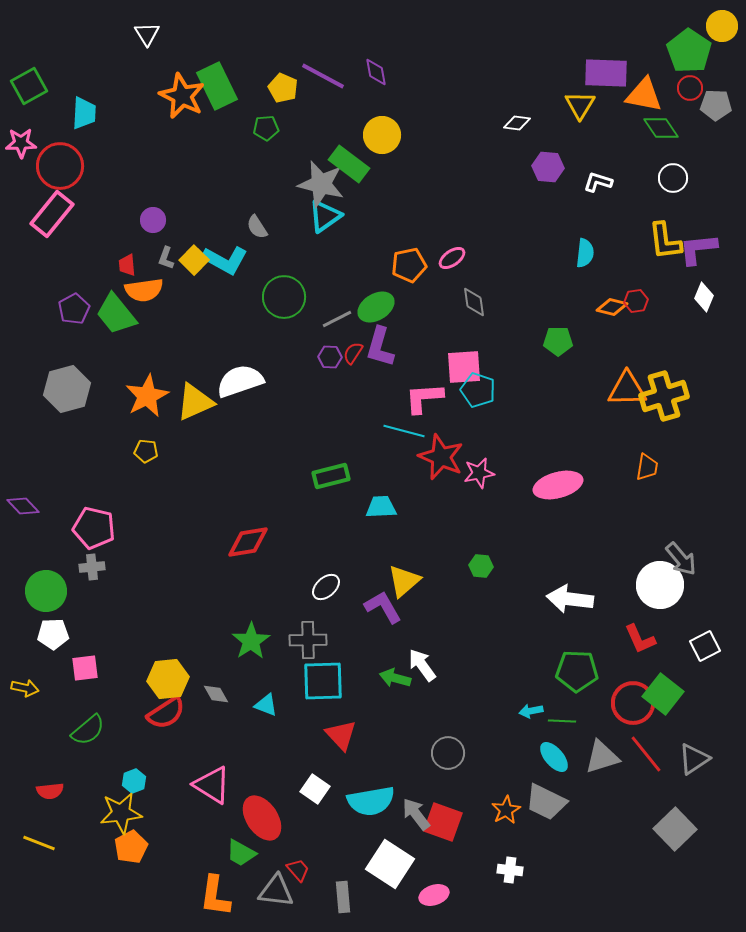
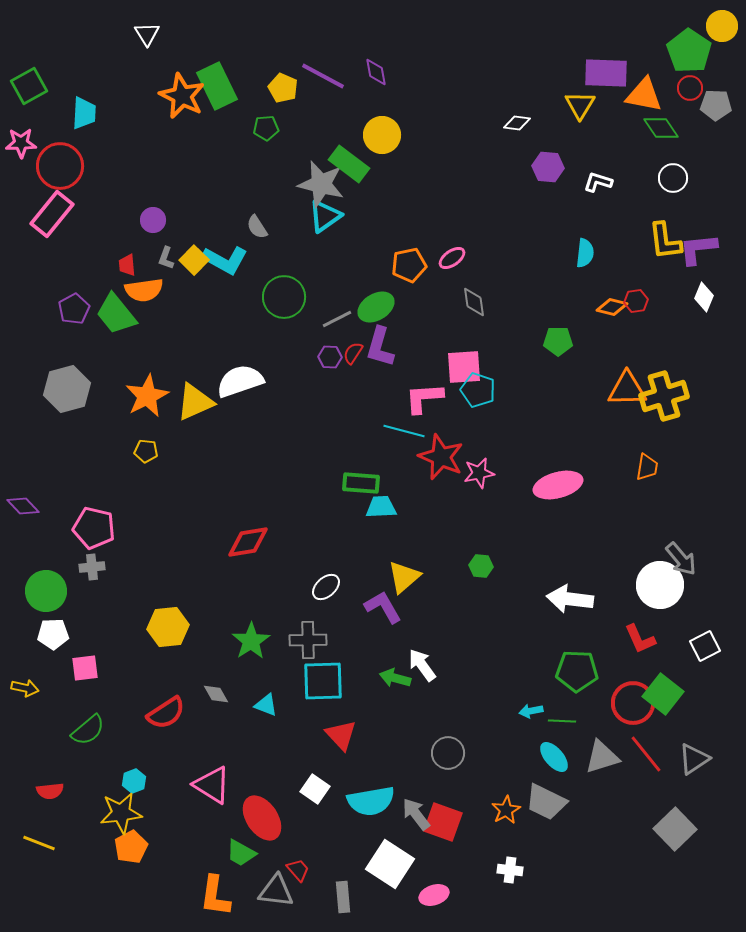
green rectangle at (331, 476): moved 30 px right, 7 px down; rotated 18 degrees clockwise
yellow triangle at (404, 581): moved 4 px up
yellow hexagon at (168, 679): moved 52 px up
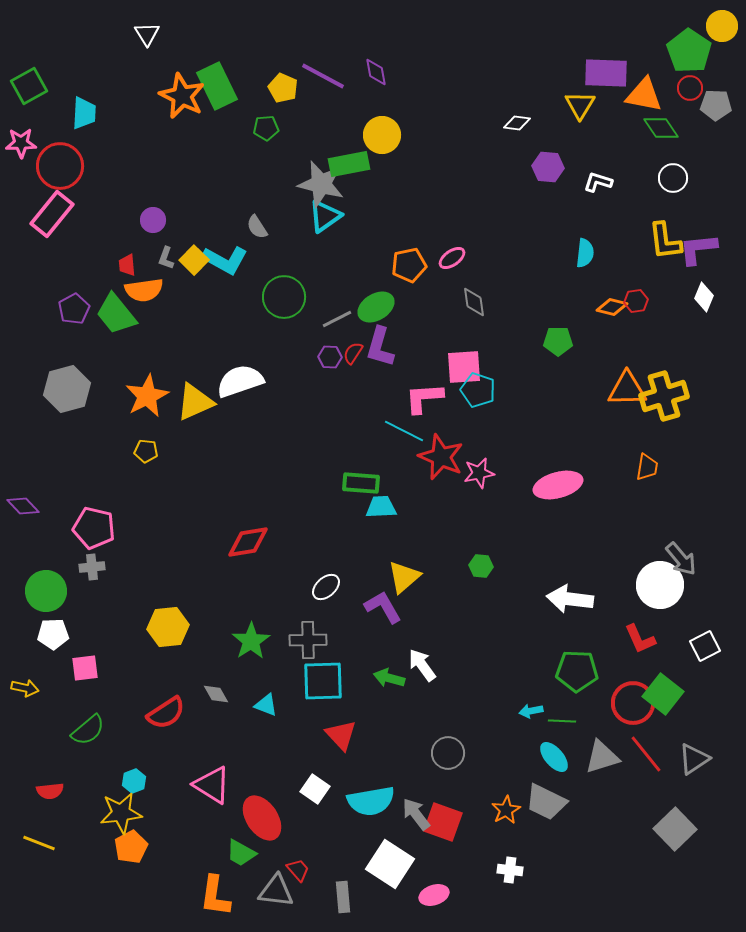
green rectangle at (349, 164): rotated 48 degrees counterclockwise
cyan line at (404, 431): rotated 12 degrees clockwise
green arrow at (395, 678): moved 6 px left
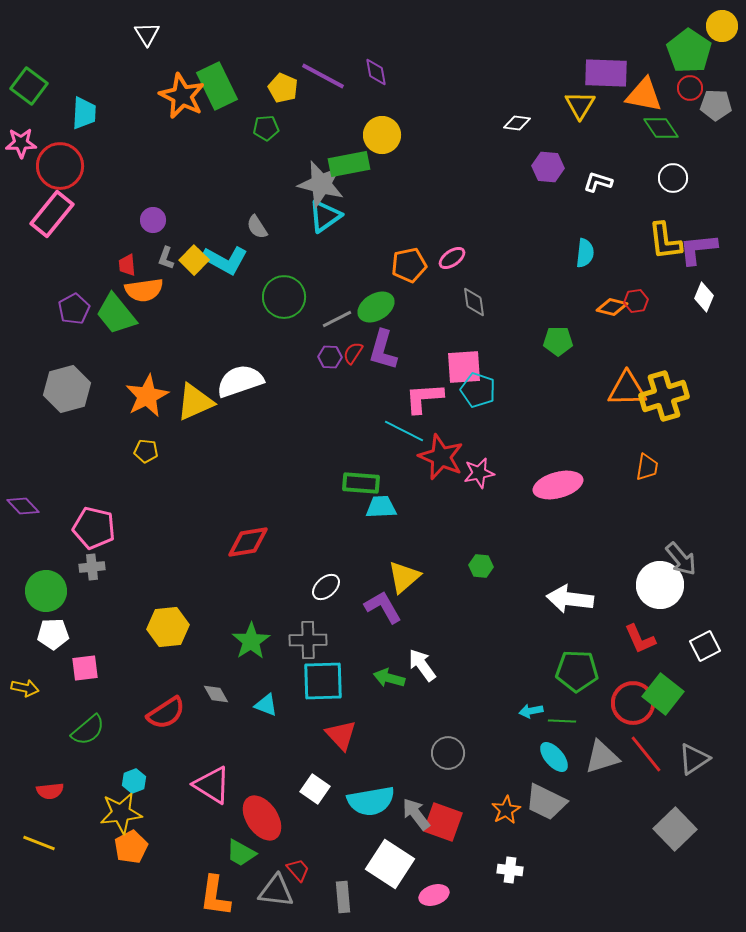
green square at (29, 86): rotated 24 degrees counterclockwise
purple L-shape at (380, 347): moved 3 px right, 3 px down
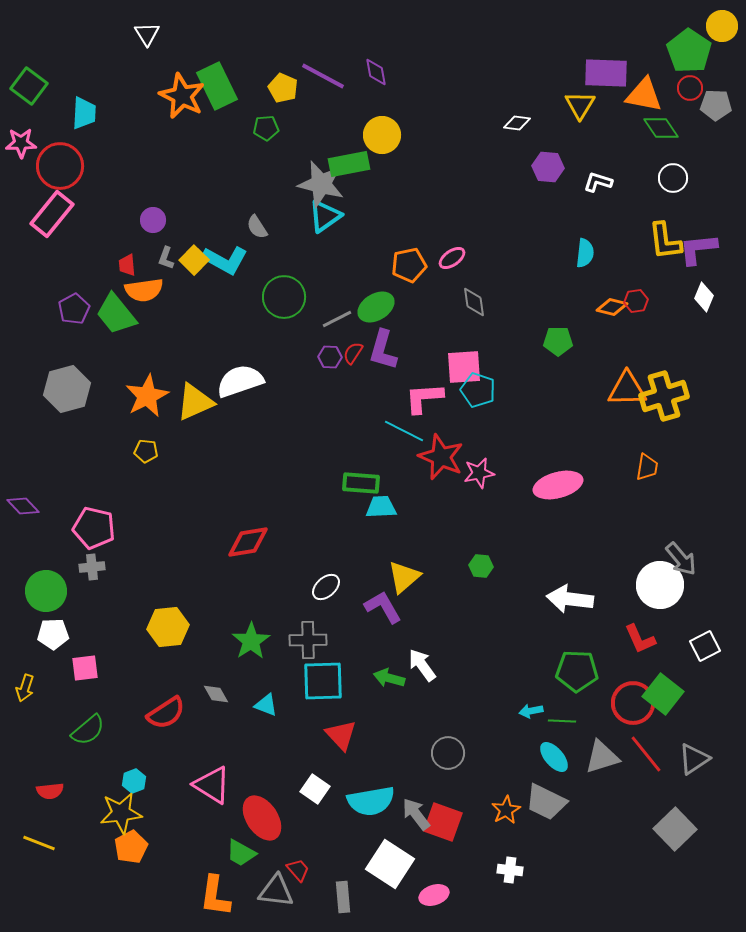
yellow arrow at (25, 688): rotated 96 degrees clockwise
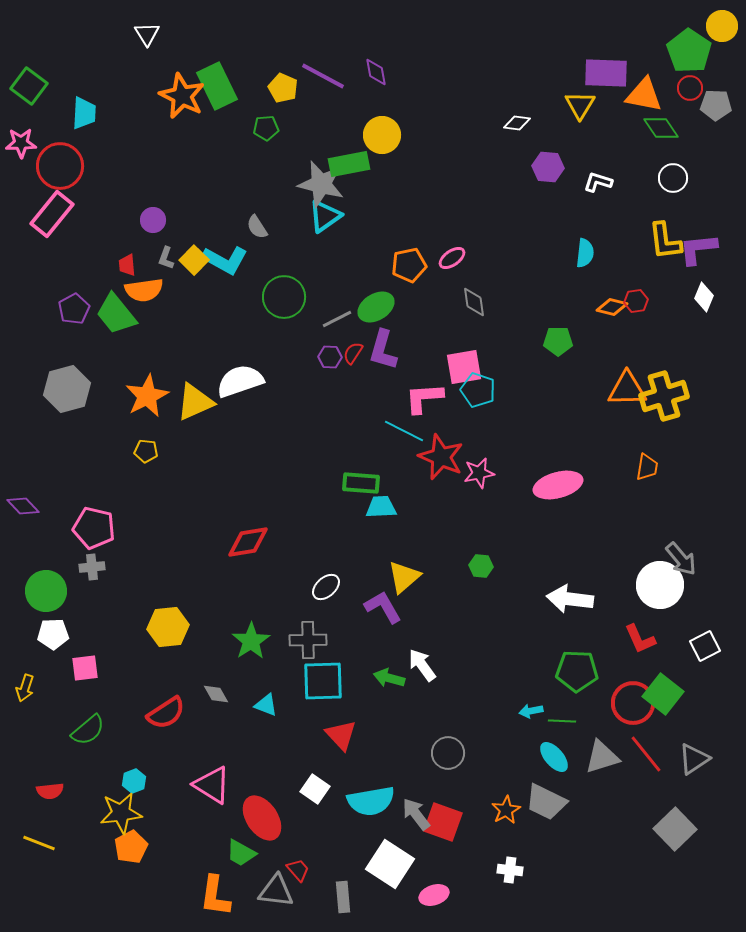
pink square at (464, 367): rotated 6 degrees counterclockwise
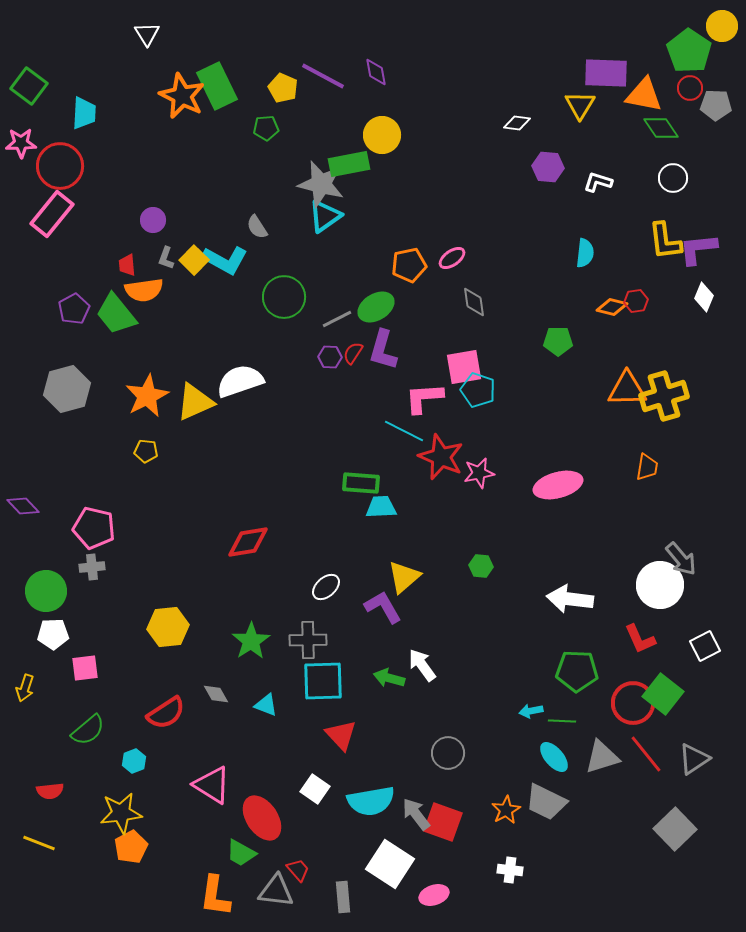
cyan hexagon at (134, 781): moved 20 px up
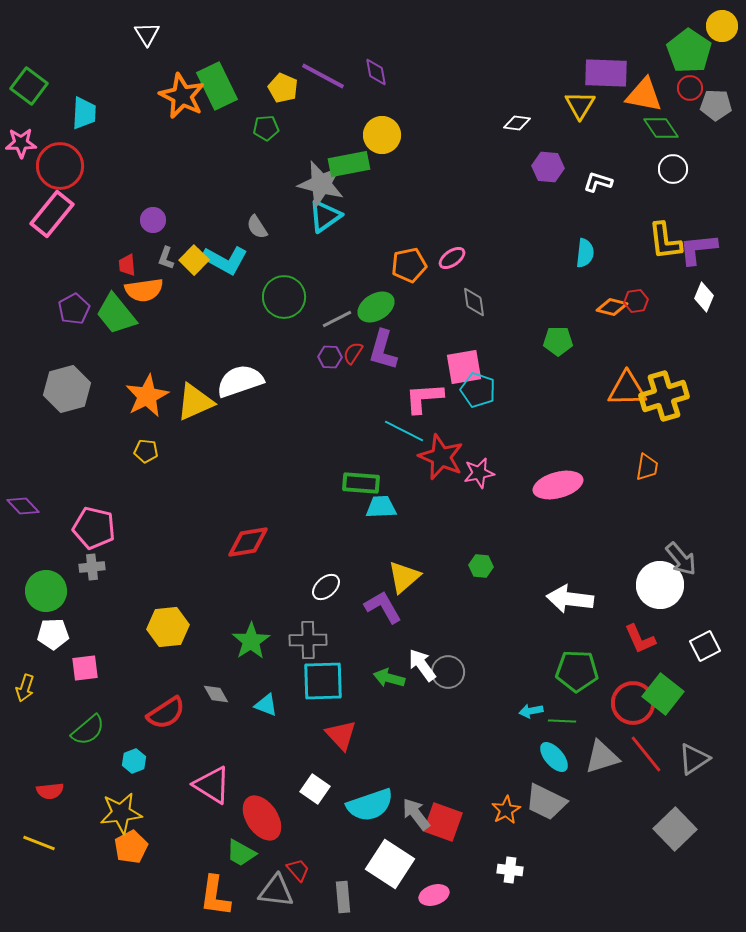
white circle at (673, 178): moved 9 px up
gray circle at (448, 753): moved 81 px up
cyan semicircle at (371, 801): moved 1 px left, 4 px down; rotated 9 degrees counterclockwise
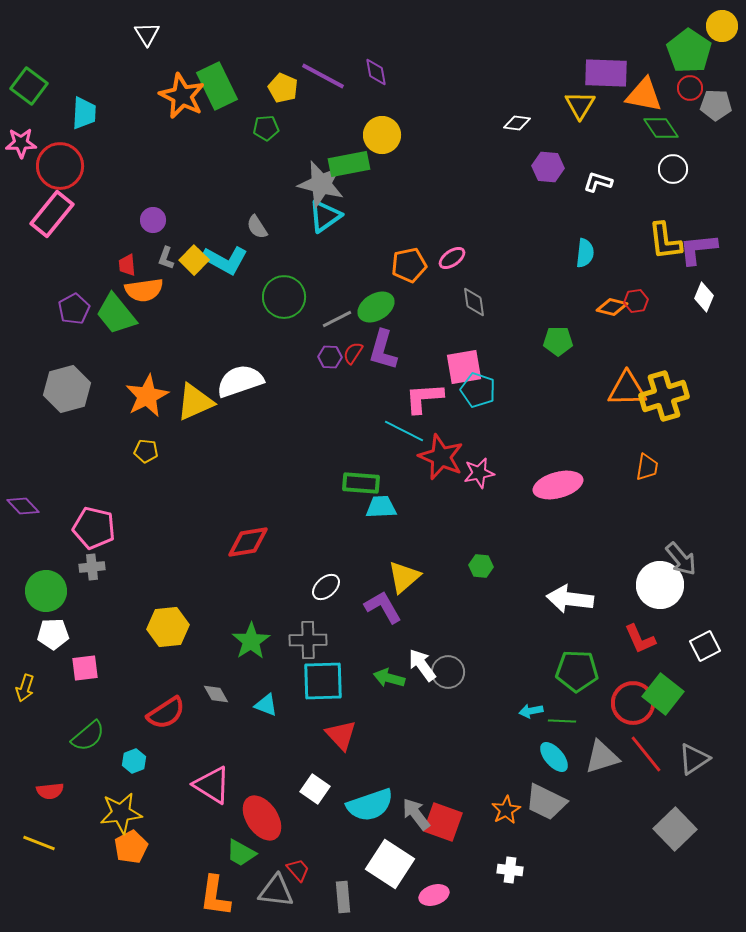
green semicircle at (88, 730): moved 6 px down
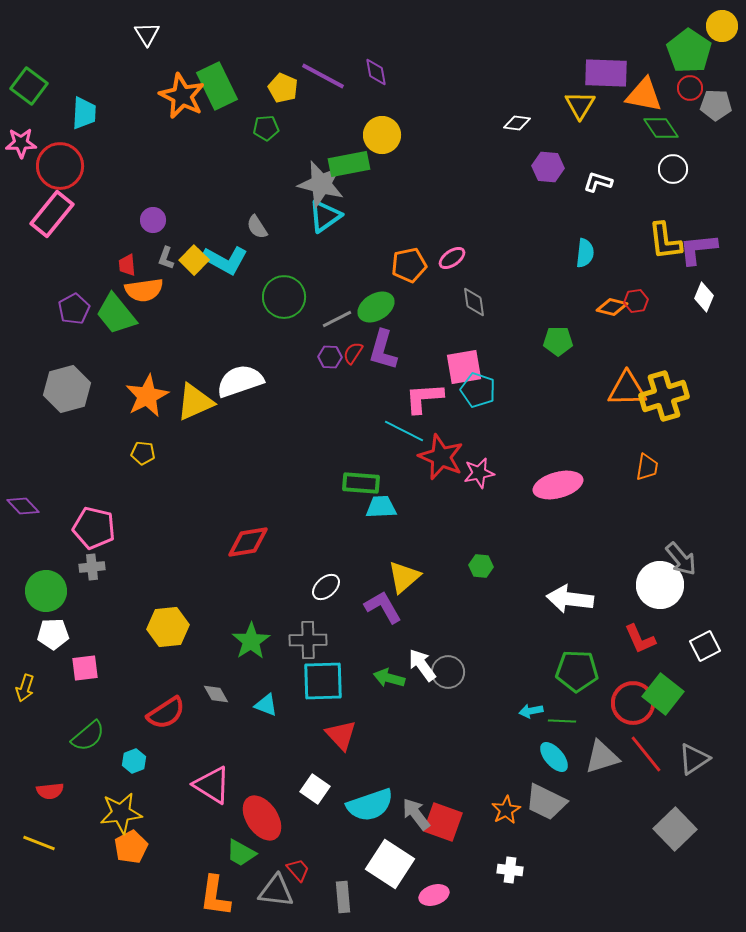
yellow pentagon at (146, 451): moved 3 px left, 2 px down
